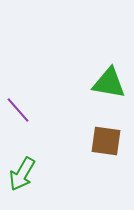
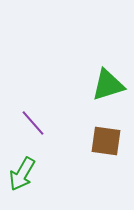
green triangle: moved 1 px left, 2 px down; rotated 27 degrees counterclockwise
purple line: moved 15 px right, 13 px down
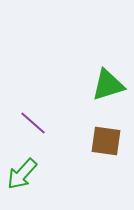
purple line: rotated 8 degrees counterclockwise
green arrow: rotated 12 degrees clockwise
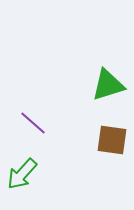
brown square: moved 6 px right, 1 px up
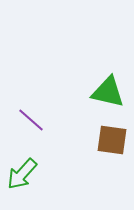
green triangle: moved 7 px down; rotated 30 degrees clockwise
purple line: moved 2 px left, 3 px up
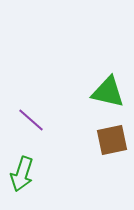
brown square: rotated 20 degrees counterclockwise
green arrow: rotated 24 degrees counterclockwise
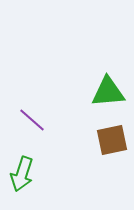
green triangle: rotated 18 degrees counterclockwise
purple line: moved 1 px right
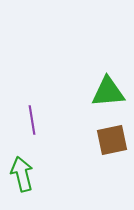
purple line: rotated 40 degrees clockwise
green arrow: rotated 148 degrees clockwise
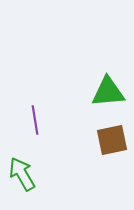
purple line: moved 3 px right
green arrow: rotated 16 degrees counterclockwise
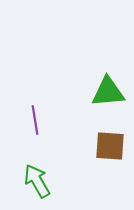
brown square: moved 2 px left, 6 px down; rotated 16 degrees clockwise
green arrow: moved 15 px right, 7 px down
